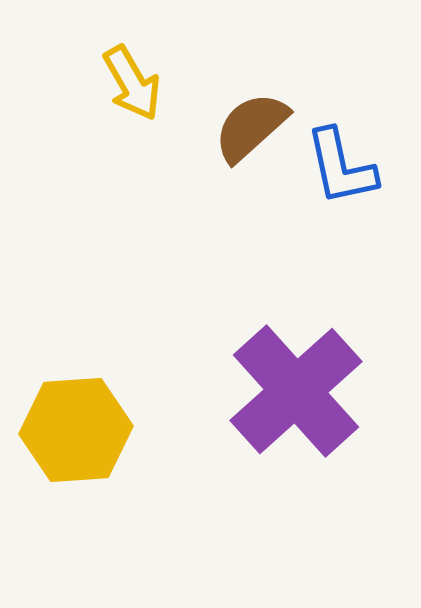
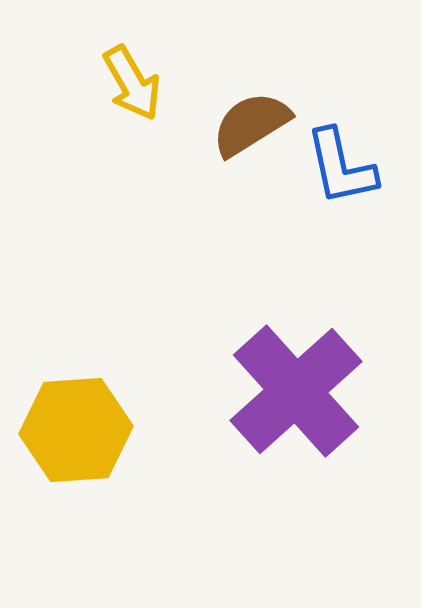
brown semicircle: moved 3 px up; rotated 10 degrees clockwise
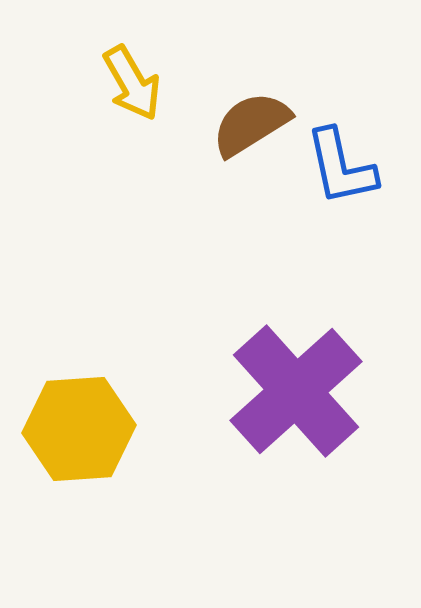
yellow hexagon: moved 3 px right, 1 px up
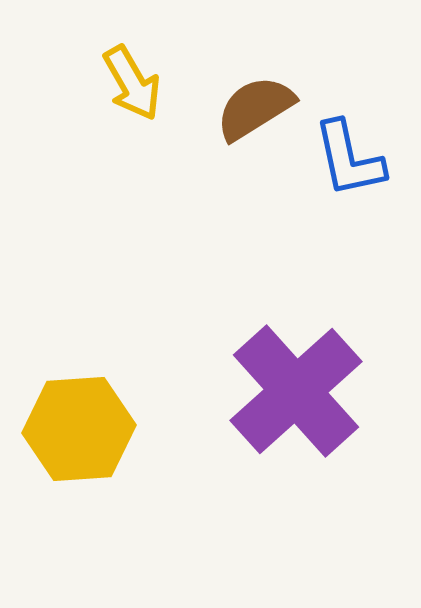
brown semicircle: moved 4 px right, 16 px up
blue L-shape: moved 8 px right, 8 px up
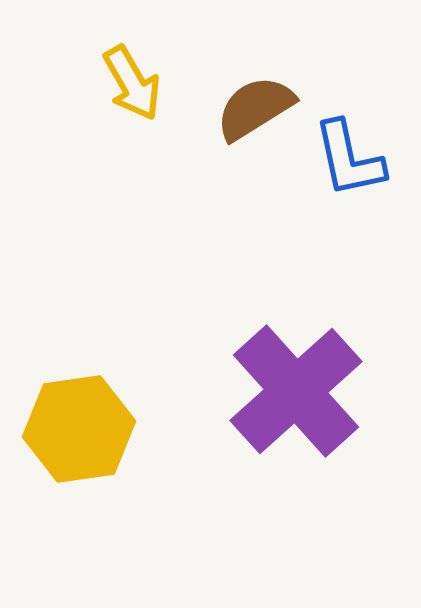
yellow hexagon: rotated 4 degrees counterclockwise
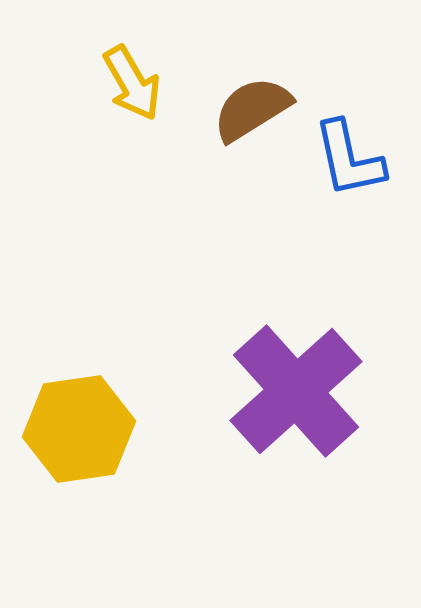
brown semicircle: moved 3 px left, 1 px down
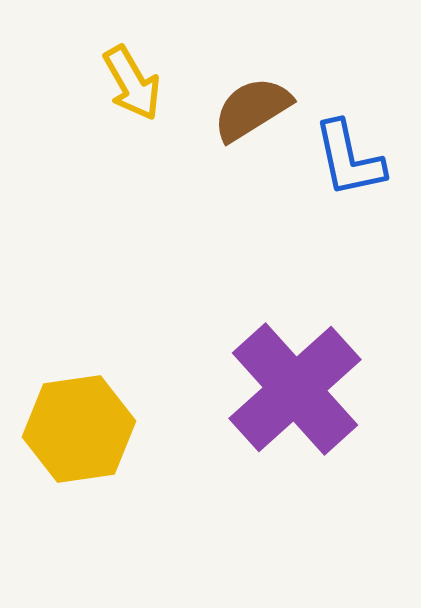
purple cross: moved 1 px left, 2 px up
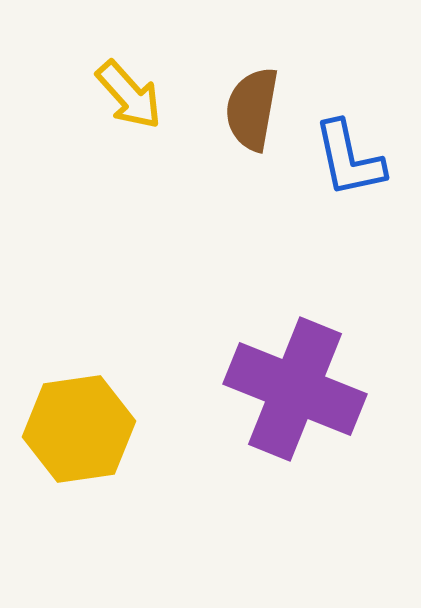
yellow arrow: moved 3 px left, 12 px down; rotated 12 degrees counterclockwise
brown semicircle: rotated 48 degrees counterclockwise
purple cross: rotated 26 degrees counterclockwise
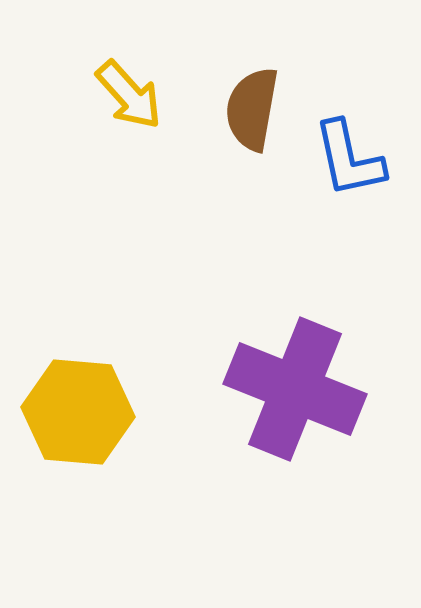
yellow hexagon: moved 1 px left, 17 px up; rotated 13 degrees clockwise
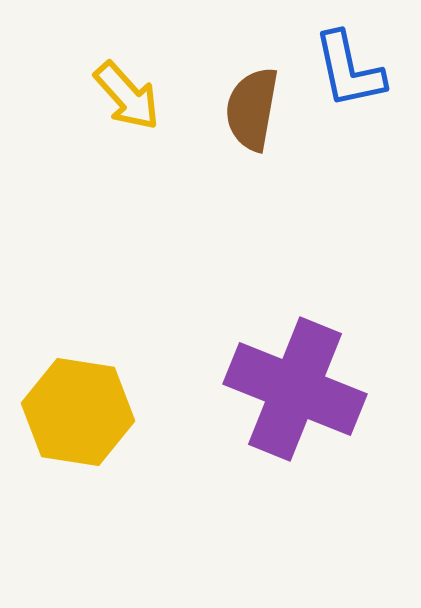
yellow arrow: moved 2 px left, 1 px down
blue L-shape: moved 89 px up
yellow hexagon: rotated 4 degrees clockwise
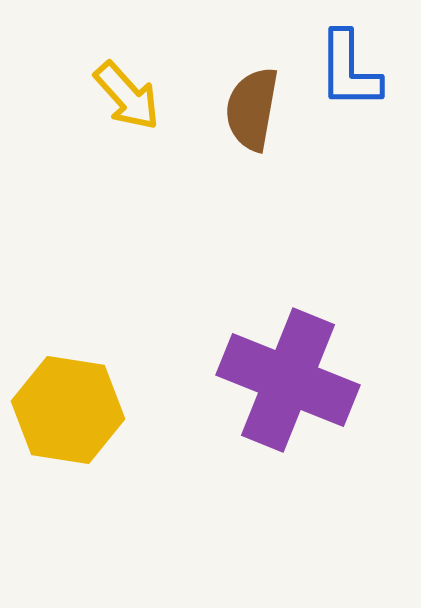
blue L-shape: rotated 12 degrees clockwise
purple cross: moved 7 px left, 9 px up
yellow hexagon: moved 10 px left, 2 px up
